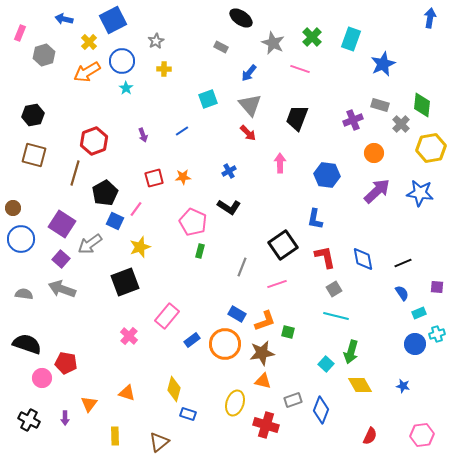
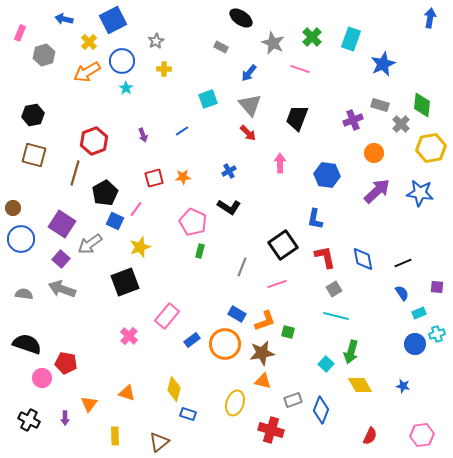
red cross at (266, 425): moved 5 px right, 5 px down
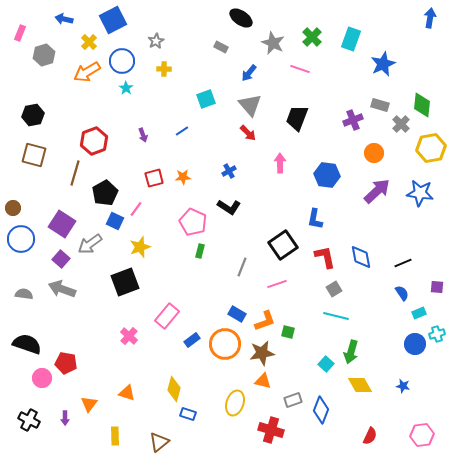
cyan square at (208, 99): moved 2 px left
blue diamond at (363, 259): moved 2 px left, 2 px up
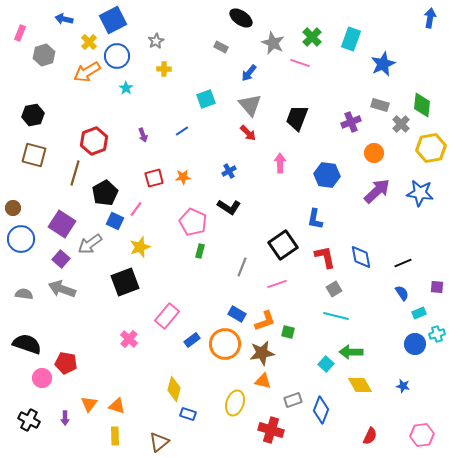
blue circle at (122, 61): moved 5 px left, 5 px up
pink line at (300, 69): moved 6 px up
purple cross at (353, 120): moved 2 px left, 2 px down
pink cross at (129, 336): moved 3 px down
green arrow at (351, 352): rotated 75 degrees clockwise
orange triangle at (127, 393): moved 10 px left, 13 px down
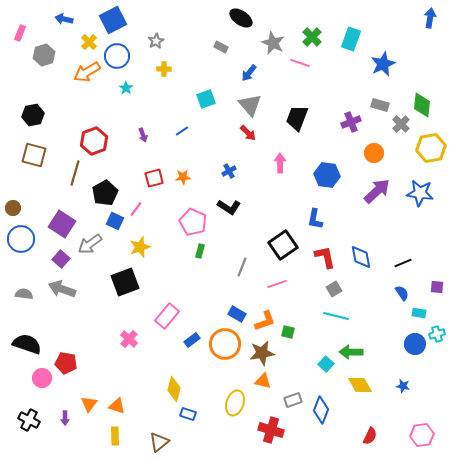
cyan rectangle at (419, 313): rotated 32 degrees clockwise
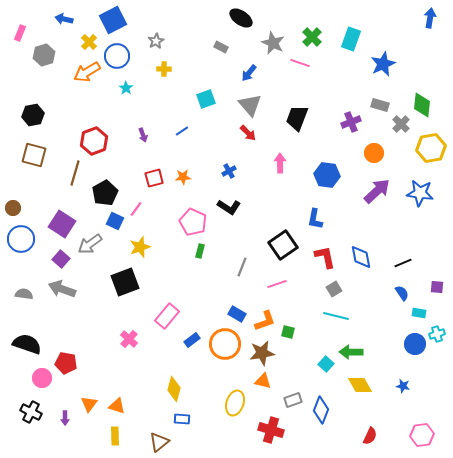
blue rectangle at (188, 414): moved 6 px left, 5 px down; rotated 14 degrees counterclockwise
black cross at (29, 420): moved 2 px right, 8 px up
